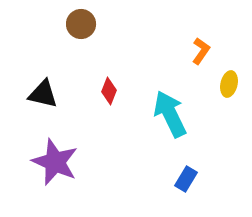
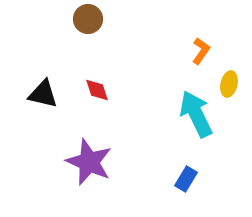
brown circle: moved 7 px right, 5 px up
red diamond: moved 12 px left, 1 px up; rotated 40 degrees counterclockwise
cyan arrow: moved 26 px right
purple star: moved 34 px right
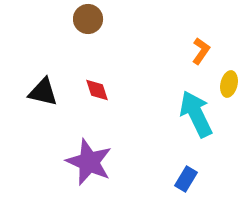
black triangle: moved 2 px up
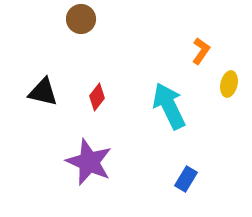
brown circle: moved 7 px left
red diamond: moved 7 px down; rotated 56 degrees clockwise
cyan arrow: moved 27 px left, 8 px up
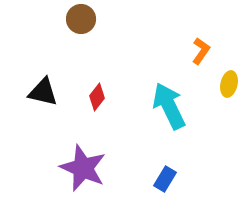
purple star: moved 6 px left, 6 px down
blue rectangle: moved 21 px left
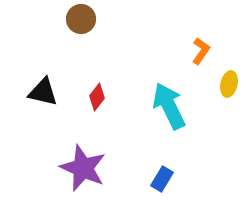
blue rectangle: moved 3 px left
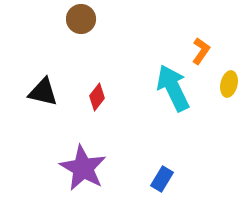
cyan arrow: moved 4 px right, 18 px up
purple star: rotated 6 degrees clockwise
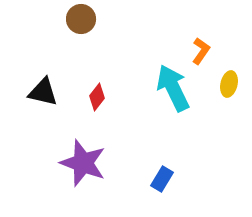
purple star: moved 5 px up; rotated 9 degrees counterclockwise
